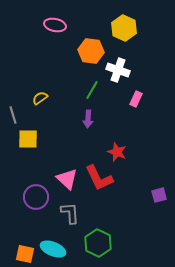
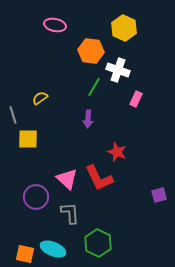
green line: moved 2 px right, 3 px up
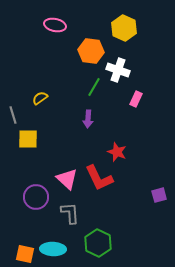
cyan ellipse: rotated 20 degrees counterclockwise
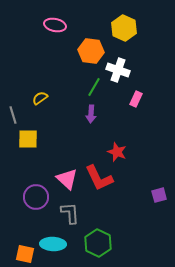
purple arrow: moved 3 px right, 5 px up
cyan ellipse: moved 5 px up
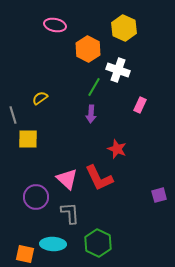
orange hexagon: moved 3 px left, 2 px up; rotated 20 degrees clockwise
pink rectangle: moved 4 px right, 6 px down
red star: moved 3 px up
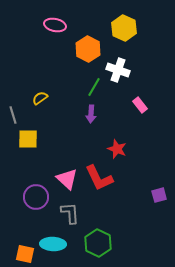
pink rectangle: rotated 63 degrees counterclockwise
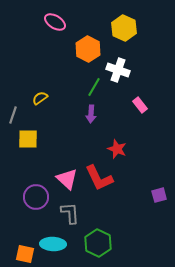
pink ellipse: moved 3 px up; rotated 20 degrees clockwise
gray line: rotated 36 degrees clockwise
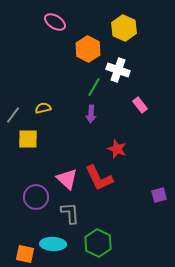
yellow semicircle: moved 3 px right, 10 px down; rotated 21 degrees clockwise
gray line: rotated 18 degrees clockwise
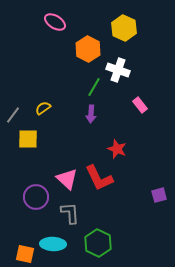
yellow semicircle: rotated 21 degrees counterclockwise
